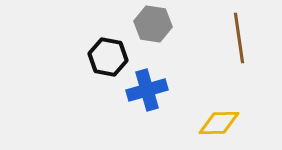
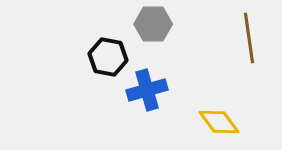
gray hexagon: rotated 9 degrees counterclockwise
brown line: moved 10 px right
yellow diamond: moved 1 px up; rotated 54 degrees clockwise
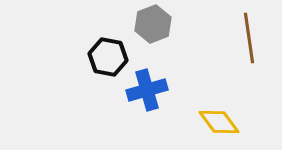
gray hexagon: rotated 21 degrees counterclockwise
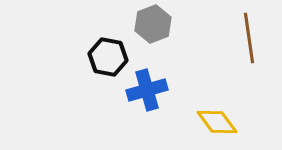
yellow diamond: moved 2 px left
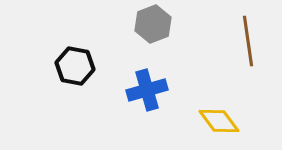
brown line: moved 1 px left, 3 px down
black hexagon: moved 33 px left, 9 px down
yellow diamond: moved 2 px right, 1 px up
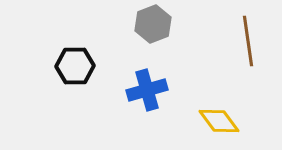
black hexagon: rotated 12 degrees counterclockwise
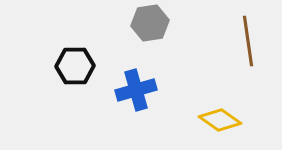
gray hexagon: moved 3 px left, 1 px up; rotated 12 degrees clockwise
blue cross: moved 11 px left
yellow diamond: moved 1 px right, 1 px up; rotated 18 degrees counterclockwise
